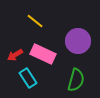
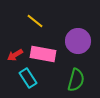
pink rectangle: rotated 15 degrees counterclockwise
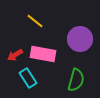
purple circle: moved 2 px right, 2 px up
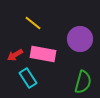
yellow line: moved 2 px left, 2 px down
green semicircle: moved 7 px right, 2 px down
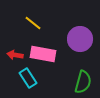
red arrow: rotated 42 degrees clockwise
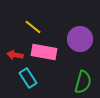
yellow line: moved 4 px down
pink rectangle: moved 1 px right, 2 px up
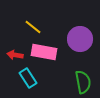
green semicircle: rotated 25 degrees counterclockwise
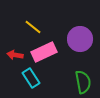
pink rectangle: rotated 35 degrees counterclockwise
cyan rectangle: moved 3 px right
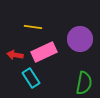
yellow line: rotated 30 degrees counterclockwise
green semicircle: moved 1 px right, 1 px down; rotated 20 degrees clockwise
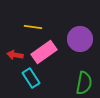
pink rectangle: rotated 10 degrees counterclockwise
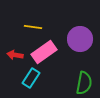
cyan rectangle: rotated 66 degrees clockwise
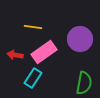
cyan rectangle: moved 2 px right
